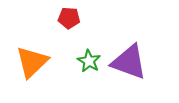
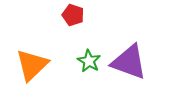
red pentagon: moved 4 px right, 3 px up; rotated 15 degrees clockwise
orange triangle: moved 3 px down
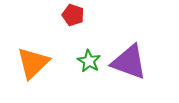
orange triangle: moved 1 px right, 2 px up
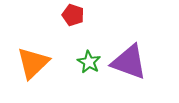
green star: moved 1 px down
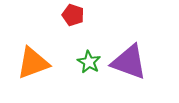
orange triangle: rotated 24 degrees clockwise
